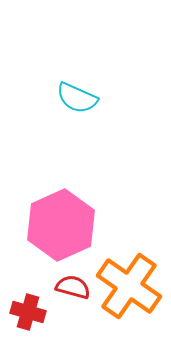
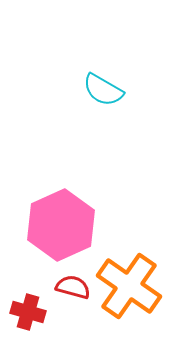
cyan semicircle: moved 26 px right, 8 px up; rotated 6 degrees clockwise
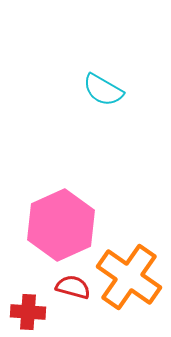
orange cross: moved 9 px up
red cross: rotated 12 degrees counterclockwise
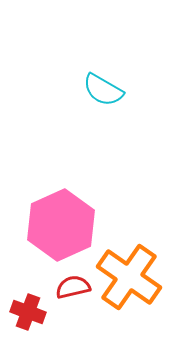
red semicircle: rotated 28 degrees counterclockwise
red cross: rotated 16 degrees clockwise
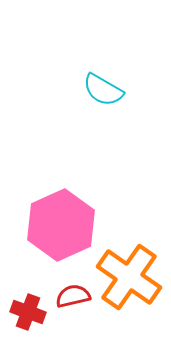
red semicircle: moved 9 px down
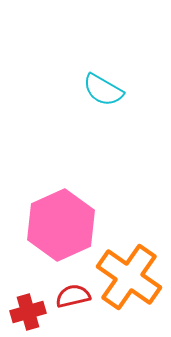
red cross: rotated 36 degrees counterclockwise
